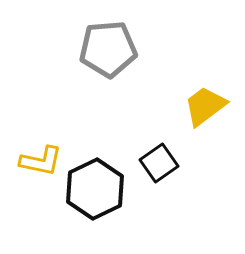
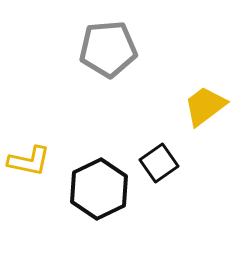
yellow L-shape: moved 12 px left
black hexagon: moved 4 px right
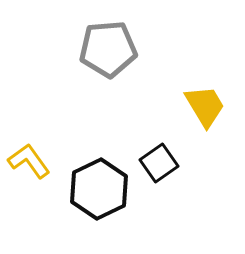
yellow trapezoid: rotated 96 degrees clockwise
yellow L-shape: rotated 138 degrees counterclockwise
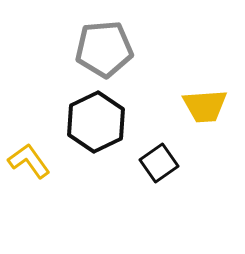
gray pentagon: moved 4 px left
yellow trapezoid: rotated 117 degrees clockwise
black hexagon: moved 3 px left, 67 px up
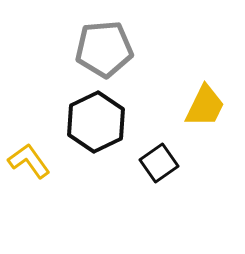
yellow trapezoid: rotated 60 degrees counterclockwise
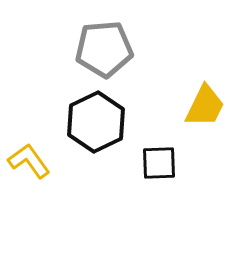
black square: rotated 33 degrees clockwise
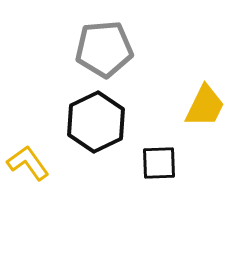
yellow L-shape: moved 1 px left, 2 px down
